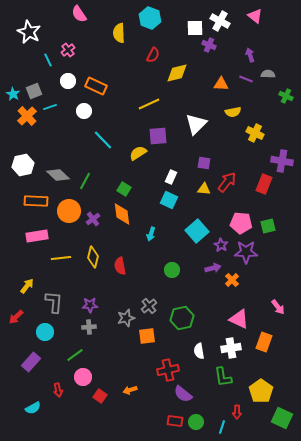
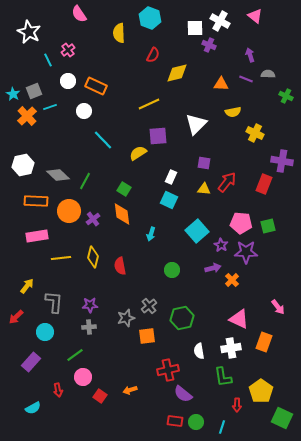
red arrow at (237, 412): moved 7 px up
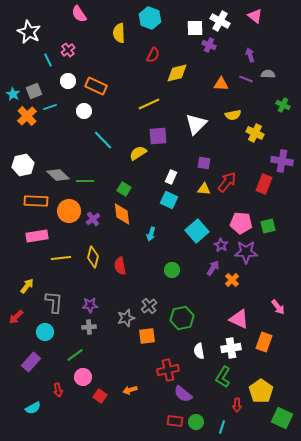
green cross at (286, 96): moved 3 px left, 9 px down
yellow semicircle at (233, 112): moved 3 px down
green line at (85, 181): rotated 60 degrees clockwise
purple arrow at (213, 268): rotated 42 degrees counterclockwise
green L-shape at (223, 377): rotated 40 degrees clockwise
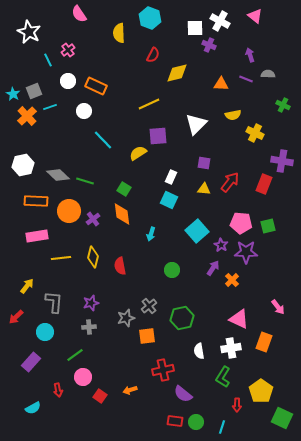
green line at (85, 181): rotated 18 degrees clockwise
red arrow at (227, 182): moved 3 px right
purple star at (90, 305): moved 1 px right, 2 px up; rotated 14 degrees counterclockwise
red cross at (168, 370): moved 5 px left
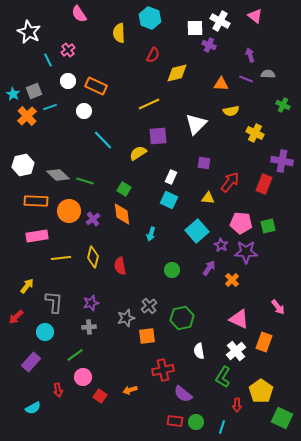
yellow semicircle at (233, 115): moved 2 px left, 4 px up
yellow triangle at (204, 189): moved 4 px right, 9 px down
purple arrow at (213, 268): moved 4 px left
white cross at (231, 348): moved 5 px right, 3 px down; rotated 30 degrees counterclockwise
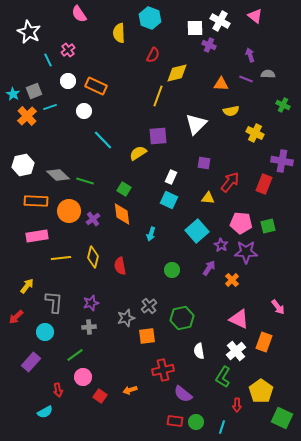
yellow line at (149, 104): moved 9 px right, 8 px up; rotated 45 degrees counterclockwise
cyan semicircle at (33, 408): moved 12 px right, 4 px down
